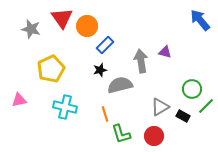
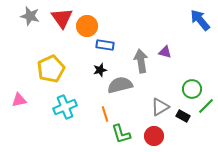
gray star: moved 1 px left, 13 px up
blue rectangle: rotated 54 degrees clockwise
cyan cross: rotated 35 degrees counterclockwise
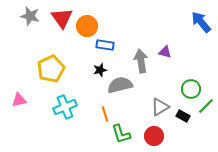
blue arrow: moved 1 px right, 2 px down
green circle: moved 1 px left
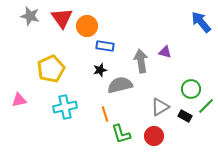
blue rectangle: moved 1 px down
cyan cross: rotated 10 degrees clockwise
black rectangle: moved 2 px right
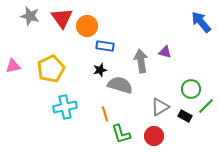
gray semicircle: rotated 30 degrees clockwise
pink triangle: moved 6 px left, 34 px up
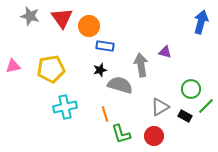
blue arrow: rotated 55 degrees clockwise
orange circle: moved 2 px right
gray arrow: moved 4 px down
yellow pentagon: rotated 16 degrees clockwise
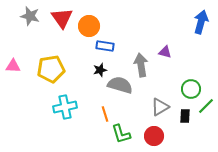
pink triangle: rotated 14 degrees clockwise
black rectangle: rotated 64 degrees clockwise
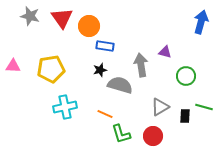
green circle: moved 5 px left, 13 px up
green line: moved 2 px left, 1 px down; rotated 60 degrees clockwise
orange line: rotated 49 degrees counterclockwise
red circle: moved 1 px left
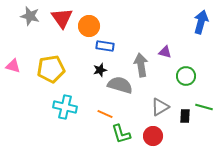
pink triangle: rotated 14 degrees clockwise
cyan cross: rotated 25 degrees clockwise
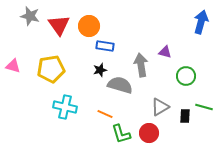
red triangle: moved 3 px left, 7 px down
red circle: moved 4 px left, 3 px up
